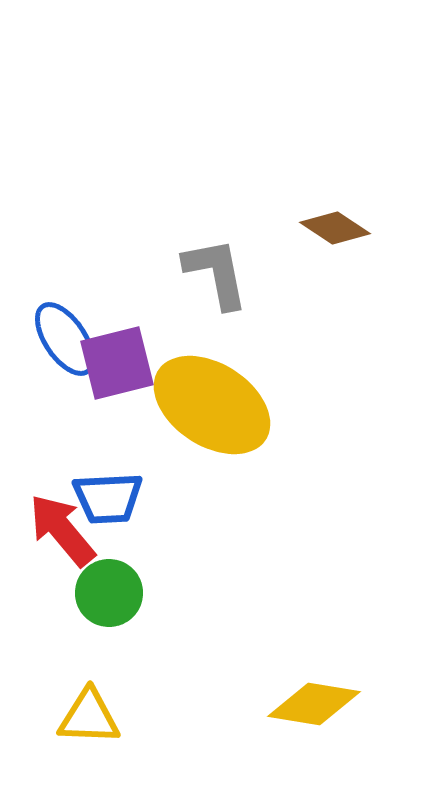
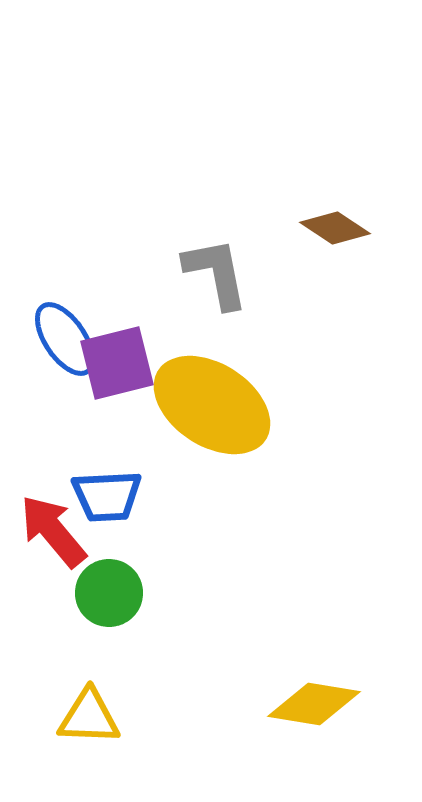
blue trapezoid: moved 1 px left, 2 px up
red arrow: moved 9 px left, 1 px down
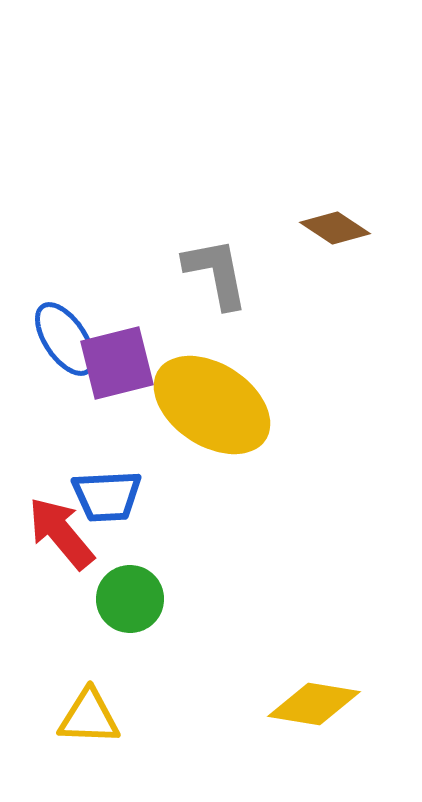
red arrow: moved 8 px right, 2 px down
green circle: moved 21 px right, 6 px down
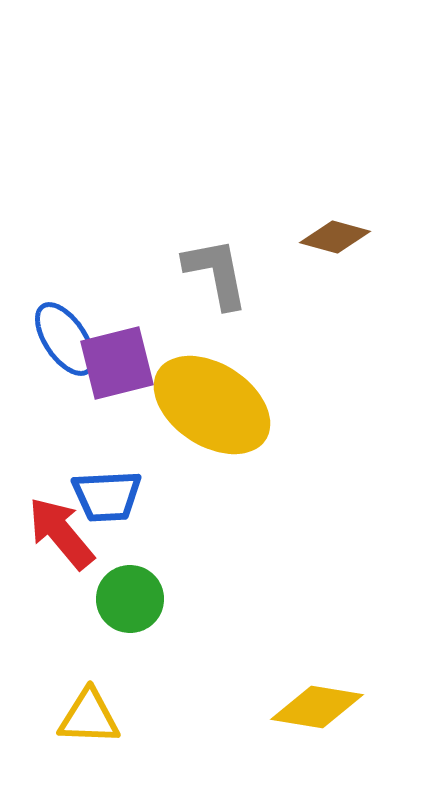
brown diamond: moved 9 px down; rotated 18 degrees counterclockwise
yellow diamond: moved 3 px right, 3 px down
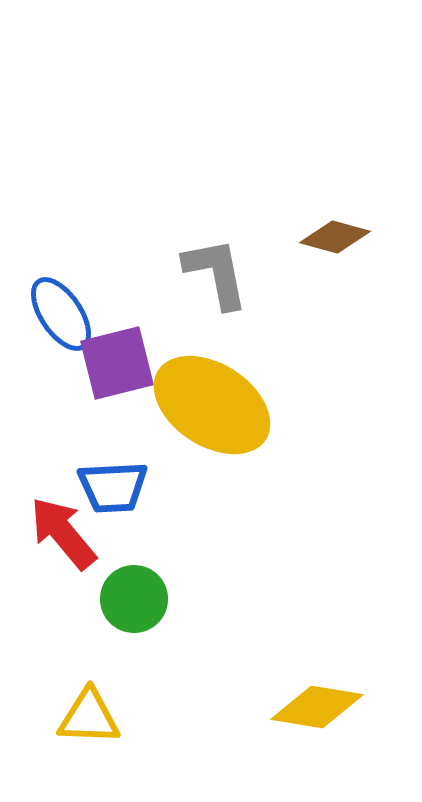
blue ellipse: moved 4 px left, 25 px up
blue trapezoid: moved 6 px right, 9 px up
red arrow: moved 2 px right
green circle: moved 4 px right
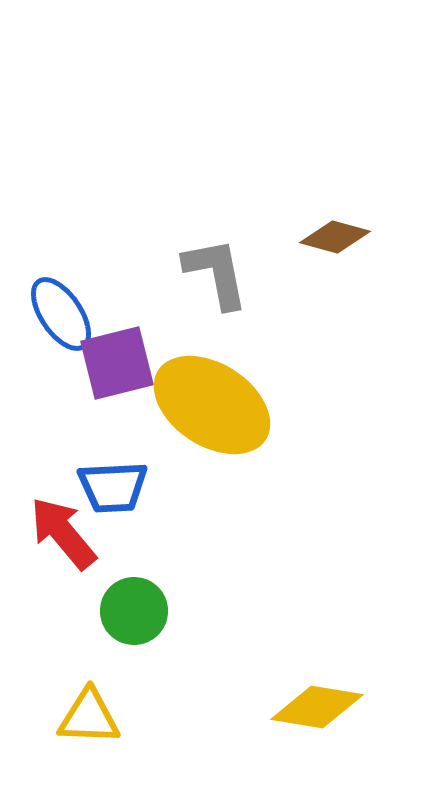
green circle: moved 12 px down
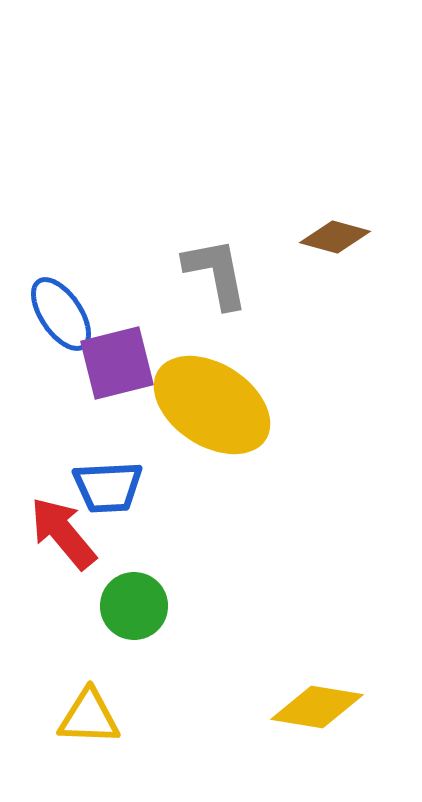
blue trapezoid: moved 5 px left
green circle: moved 5 px up
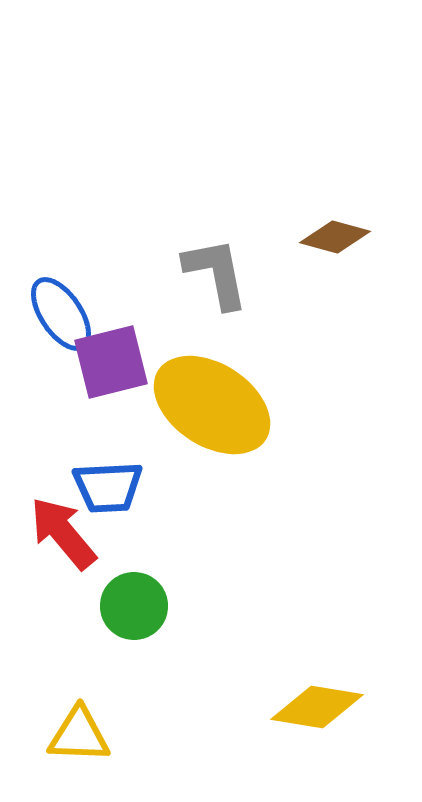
purple square: moved 6 px left, 1 px up
yellow triangle: moved 10 px left, 18 px down
